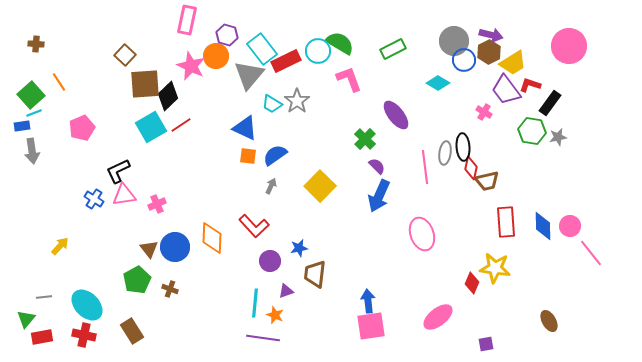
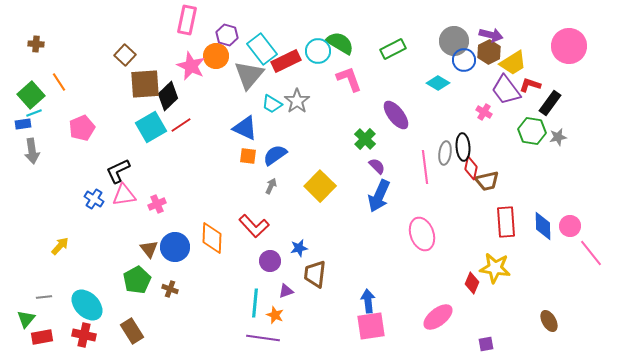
blue rectangle at (22, 126): moved 1 px right, 2 px up
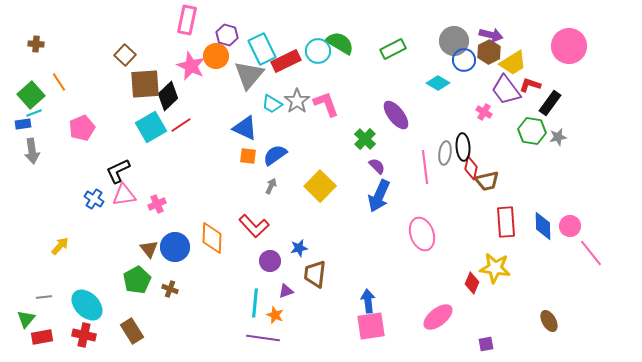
cyan rectangle at (262, 49): rotated 12 degrees clockwise
pink L-shape at (349, 79): moved 23 px left, 25 px down
